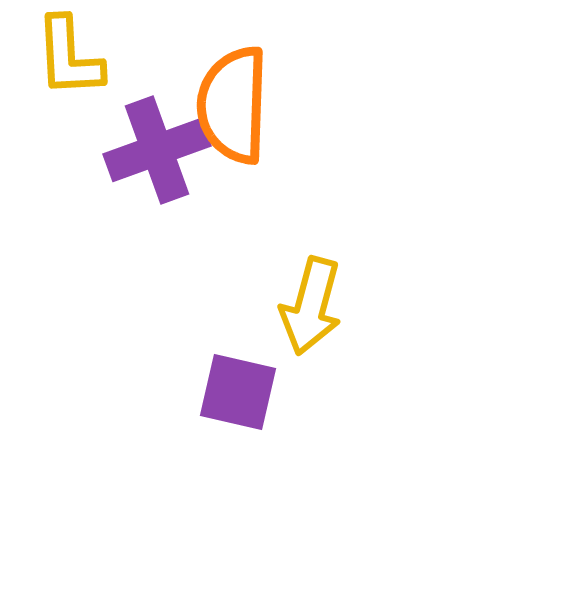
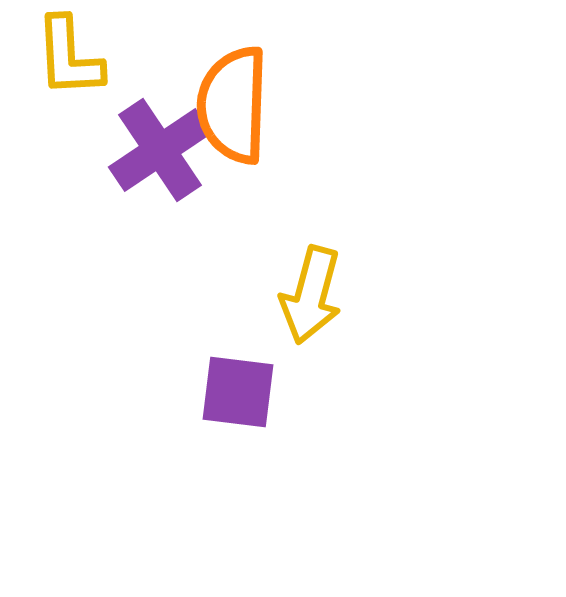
purple cross: moved 3 px right; rotated 14 degrees counterclockwise
yellow arrow: moved 11 px up
purple square: rotated 6 degrees counterclockwise
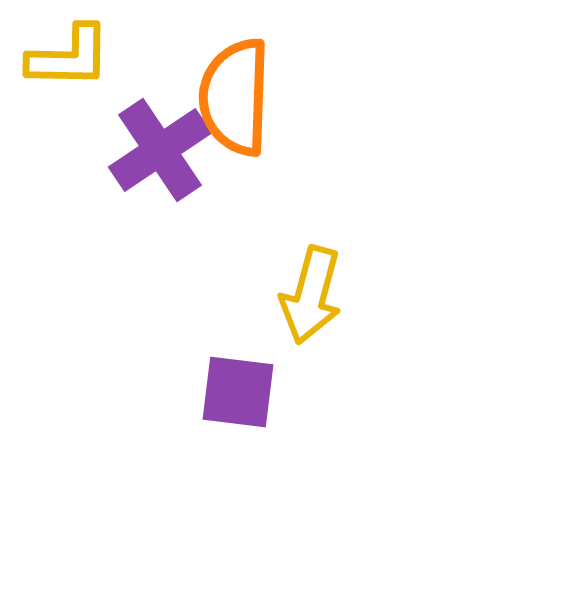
yellow L-shape: rotated 86 degrees counterclockwise
orange semicircle: moved 2 px right, 8 px up
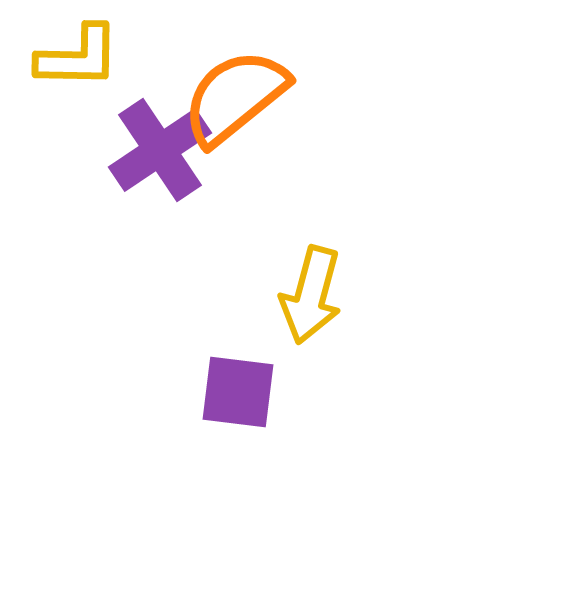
yellow L-shape: moved 9 px right
orange semicircle: rotated 49 degrees clockwise
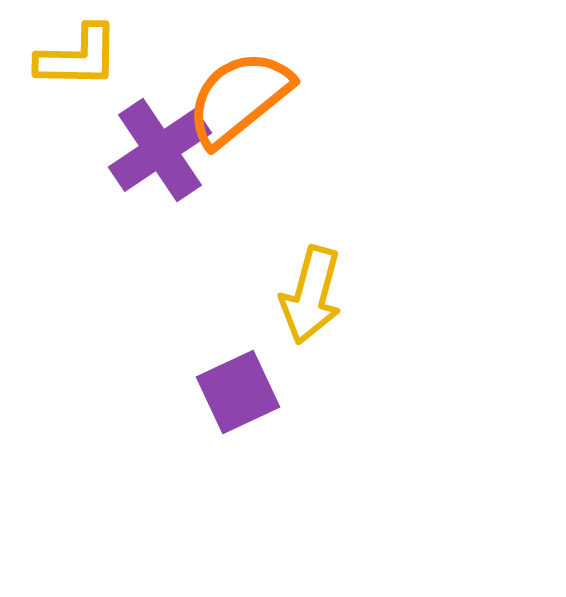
orange semicircle: moved 4 px right, 1 px down
purple square: rotated 32 degrees counterclockwise
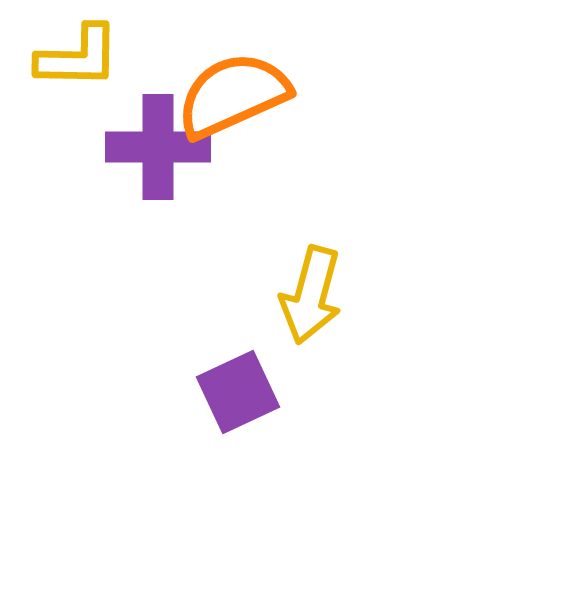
orange semicircle: moved 6 px left, 3 px up; rotated 15 degrees clockwise
purple cross: moved 2 px left, 3 px up; rotated 34 degrees clockwise
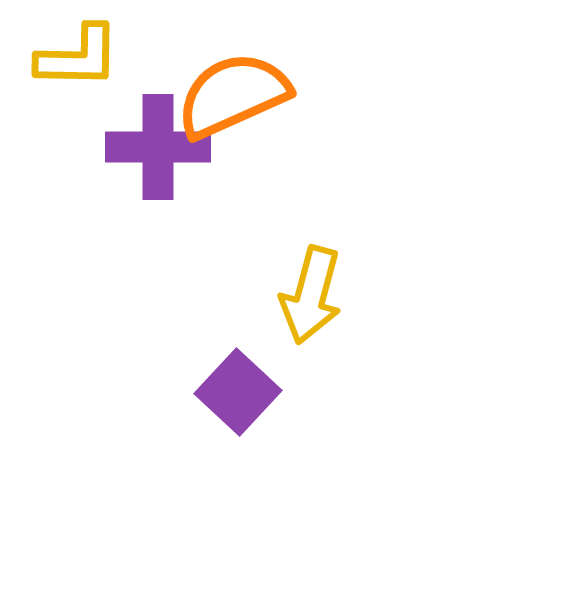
purple square: rotated 22 degrees counterclockwise
